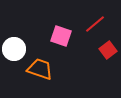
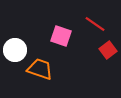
red line: rotated 75 degrees clockwise
white circle: moved 1 px right, 1 px down
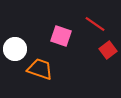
white circle: moved 1 px up
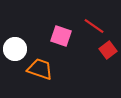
red line: moved 1 px left, 2 px down
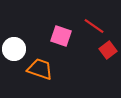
white circle: moved 1 px left
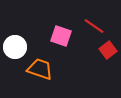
white circle: moved 1 px right, 2 px up
